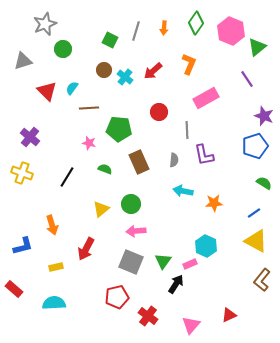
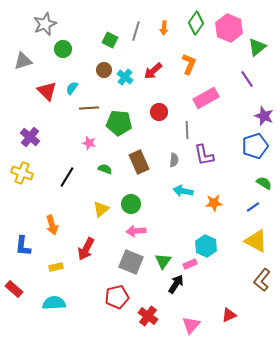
pink hexagon at (231, 31): moved 2 px left, 3 px up
green pentagon at (119, 129): moved 6 px up
blue line at (254, 213): moved 1 px left, 6 px up
blue L-shape at (23, 246): rotated 110 degrees clockwise
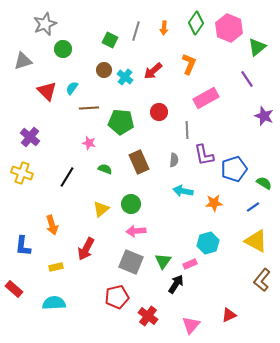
green pentagon at (119, 123): moved 2 px right, 1 px up
blue pentagon at (255, 146): moved 21 px left, 23 px down
cyan hexagon at (206, 246): moved 2 px right, 3 px up; rotated 20 degrees clockwise
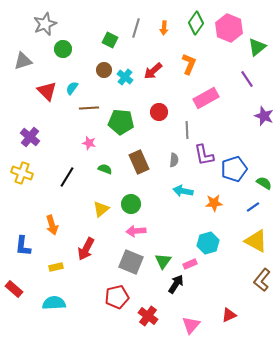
gray line at (136, 31): moved 3 px up
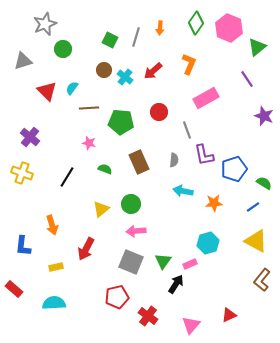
gray line at (136, 28): moved 9 px down
orange arrow at (164, 28): moved 4 px left
gray line at (187, 130): rotated 18 degrees counterclockwise
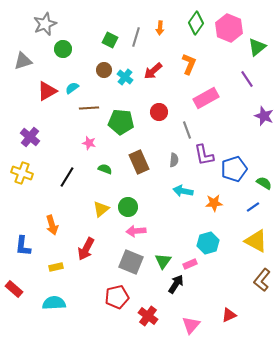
cyan semicircle at (72, 88): rotated 16 degrees clockwise
red triangle at (47, 91): rotated 45 degrees clockwise
green circle at (131, 204): moved 3 px left, 3 px down
